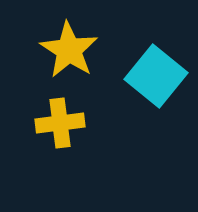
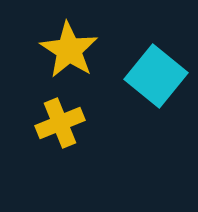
yellow cross: rotated 15 degrees counterclockwise
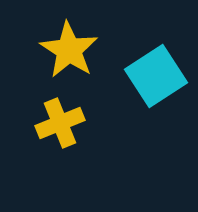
cyan square: rotated 18 degrees clockwise
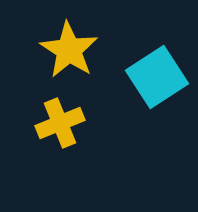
cyan square: moved 1 px right, 1 px down
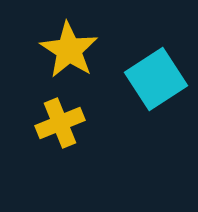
cyan square: moved 1 px left, 2 px down
